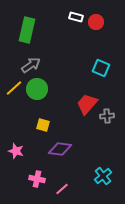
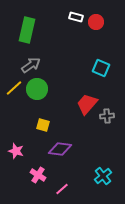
pink cross: moved 1 px right, 4 px up; rotated 21 degrees clockwise
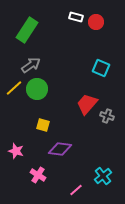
green rectangle: rotated 20 degrees clockwise
gray cross: rotated 24 degrees clockwise
pink line: moved 14 px right, 1 px down
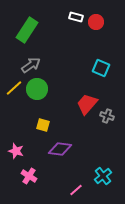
pink cross: moved 9 px left, 1 px down
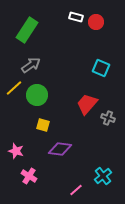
green circle: moved 6 px down
gray cross: moved 1 px right, 2 px down
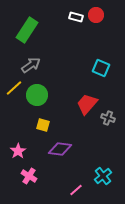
red circle: moved 7 px up
pink star: moved 2 px right; rotated 21 degrees clockwise
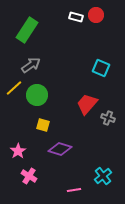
purple diamond: rotated 10 degrees clockwise
pink line: moved 2 px left; rotated 32 degrees clockwise
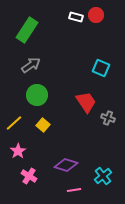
yellow line: moved 35 px down
red trapezoid: moved 1 px left, 2 px up; rotated 105 degrees clockwise
yellow square: rotated 24 degrees clockwise
purple diamond: moved 6 px right, 16 px down
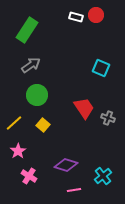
red trapezoid: moved 2 px left, 6 px down
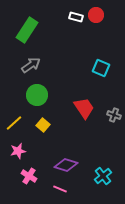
gray cross: moved 6 px right, 3 px up
pink star: rotated 21 degrees clockwise
pink line: moved 14 px left, 1 px up; rotated 32 degrees clockwise
